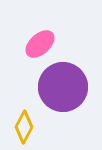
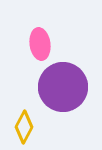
pink ellipse: rotated 56 degrees counterclockwise
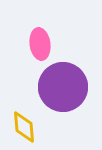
yellow diamond: rotated 32 degrees counterclockwise
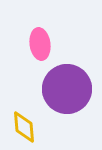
purple circle: moved 4 px right, 2 px down
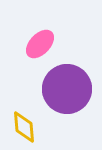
pink ellipse: rotated 52 degrees clockwise
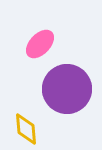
yellow diamond: moved 2 px right, 2 px down
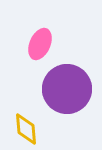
pink ellipse: rotated 20 degrees counterclockwise
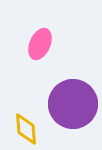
purple circle: moved 6 px right, 15 px down
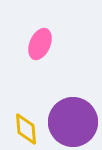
purple circle: moved 18 px down
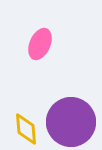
purple circle: moved 2 px left
